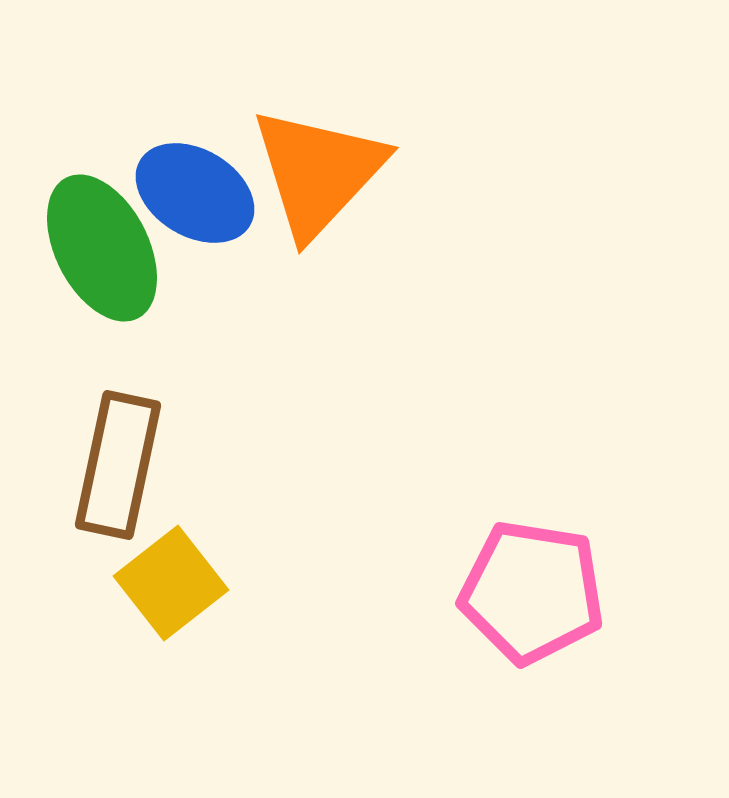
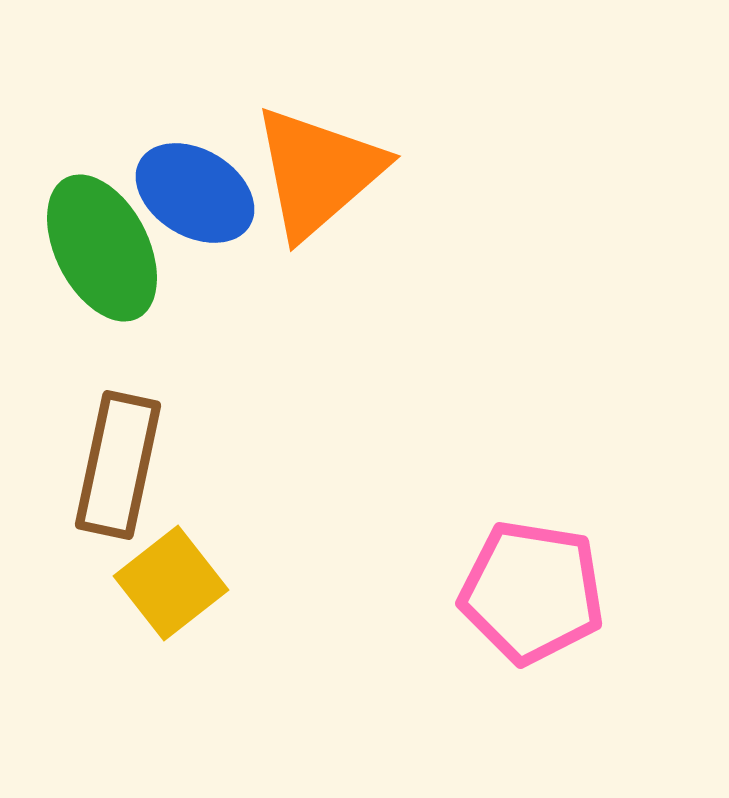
orange triangle: rotated 6 degrees clockwise
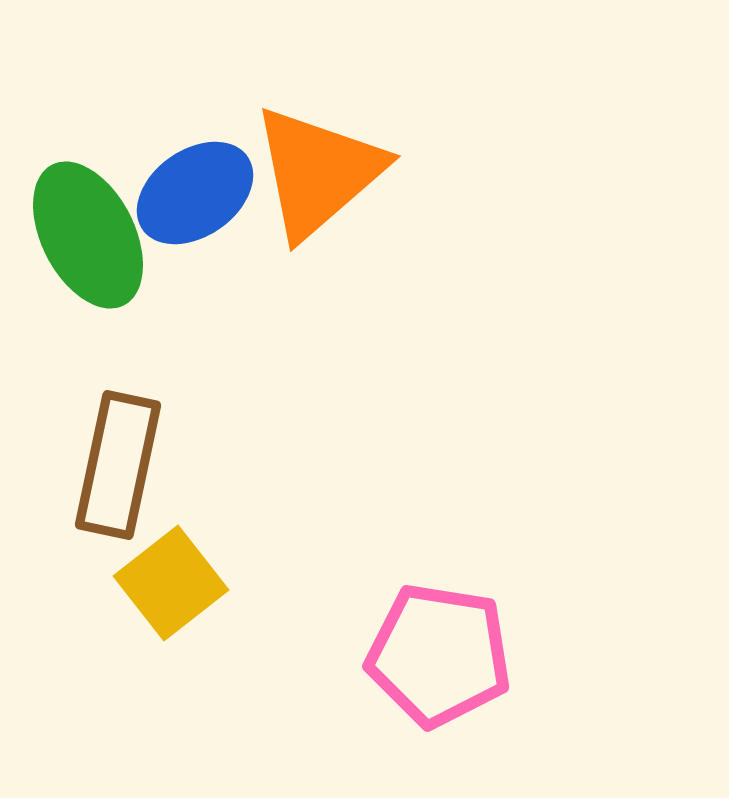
blue ellipse: rotated 66 degrees counterclockwise
green ellipse: moved 14 px left, 13 px up
pink pentagon: moved 93 px left, 63 px down
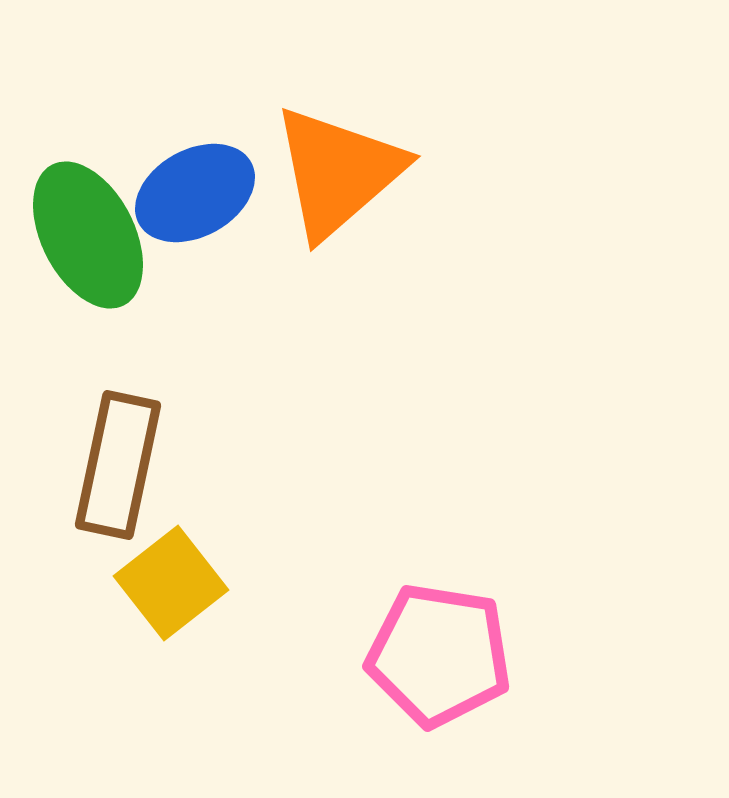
orange triangle: moved 20 px right
blue ellipse: rotated 6 degrees clockwise
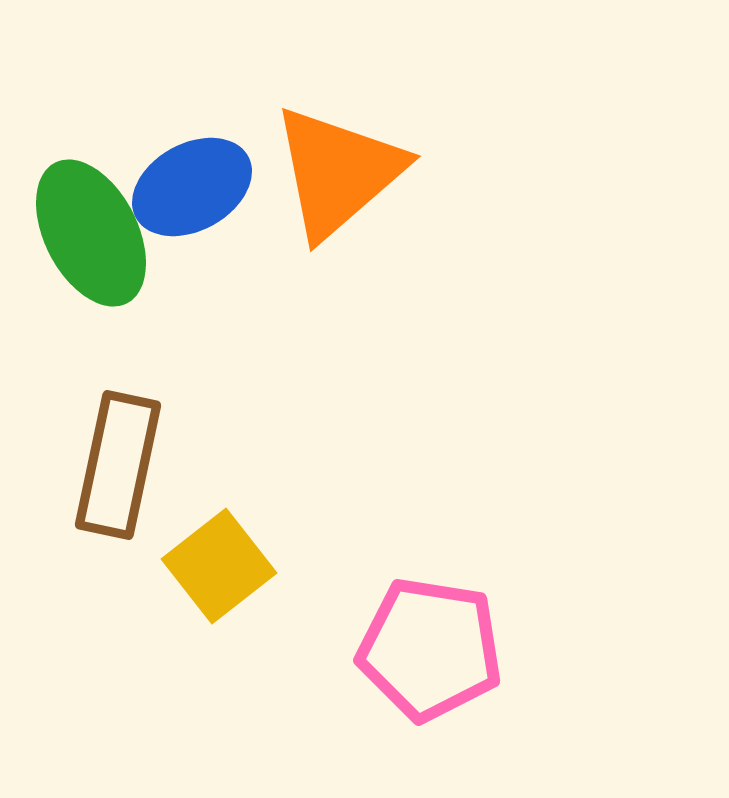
blue ellipse: moved 3 px left, 6 px up
green ellipse: moved 3 px right, 2 px up
yellow square: moved 48 px right, 17 px up
pink pentagon: moved 9 px left, 6 px up
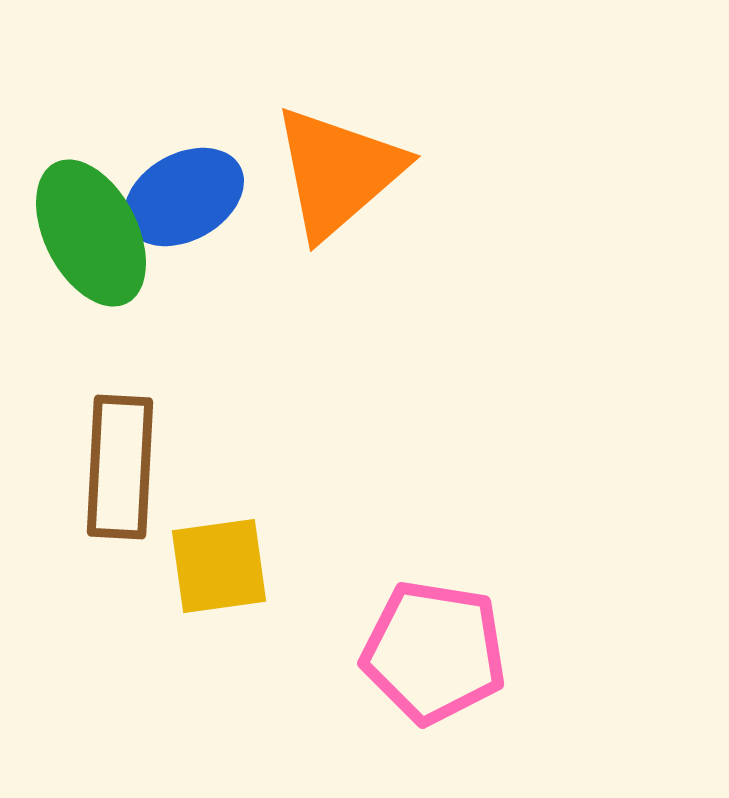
blue ellipse: moved 8 px left, 10 px down
brown rectangle: moved 2 px right, 2 px down; rotated 9 degrees counterclockwise
yellow square: rotated 30 degrees clockwise
pink pentagon: moved 4 px right, 3 px down
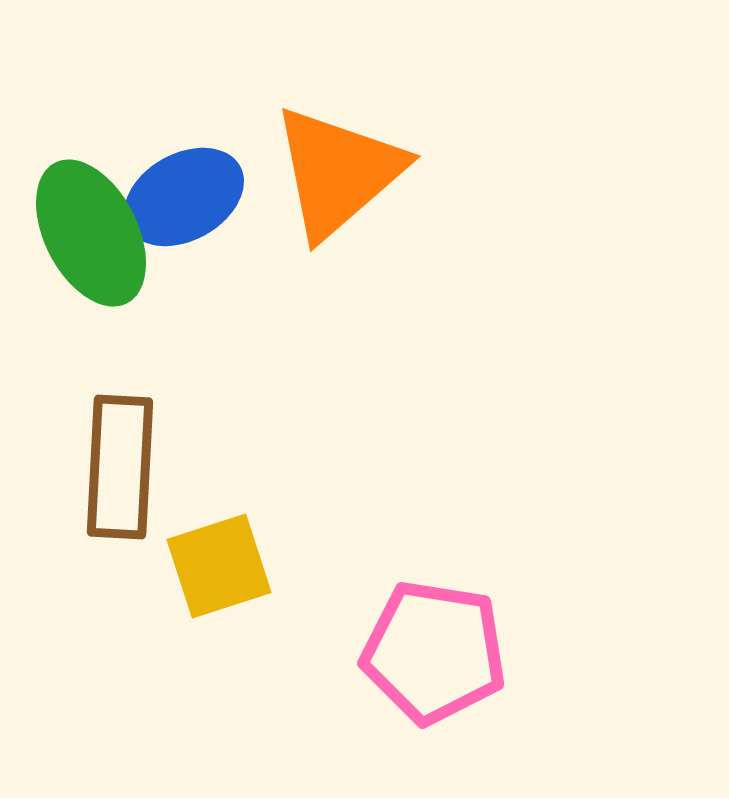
yellow square: rotated 10 degrees counterclockwise
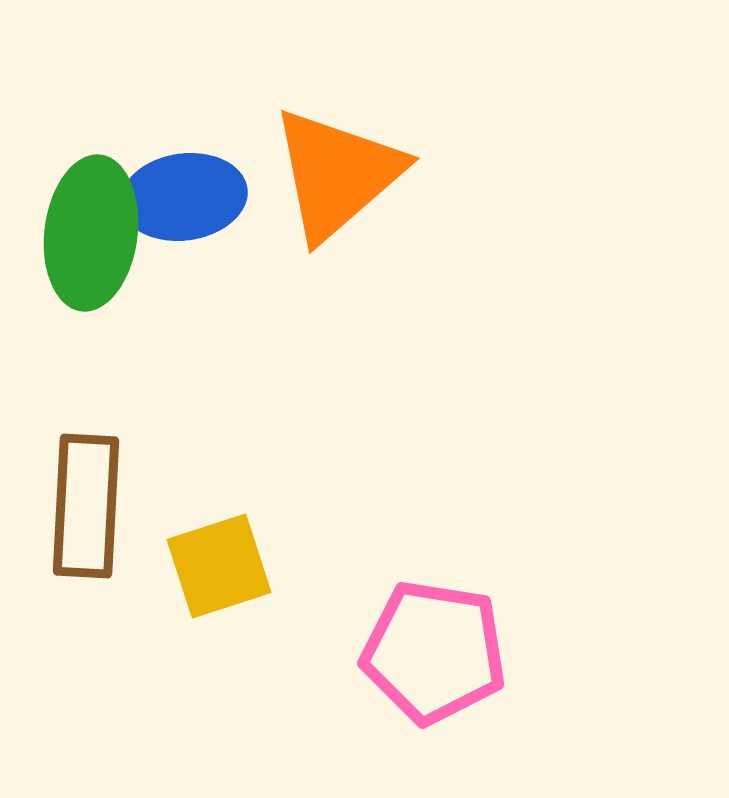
orange triangle: moved 1 px left, 2 px down
blue ellipse: rotated 21 degrees clockwise
green ellipse: rotated 34 degrees clockwise
brown rectangle: moved 34 px left, 39 px down
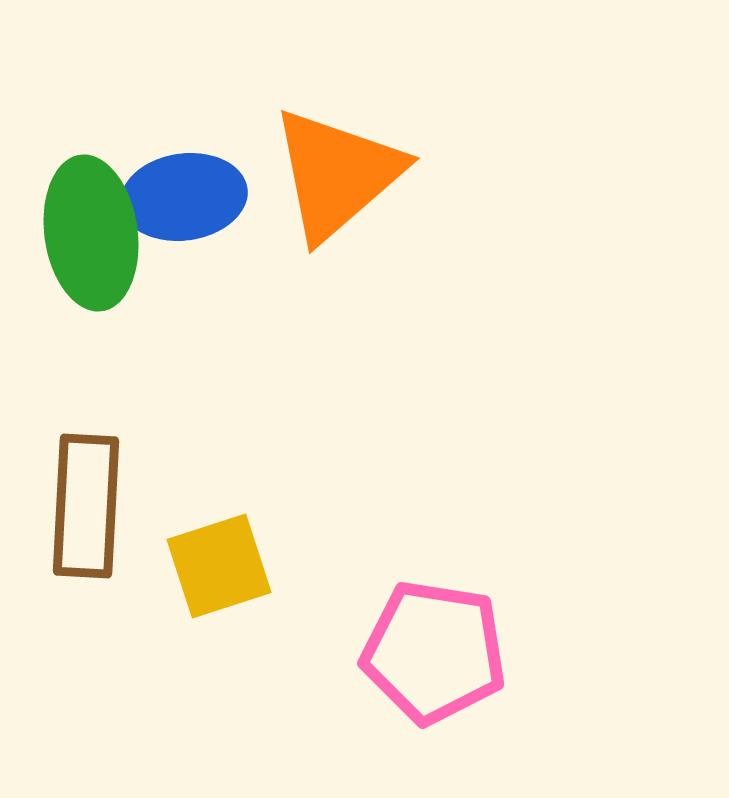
green ellipse: rotated 15 degrees counterclockwise
